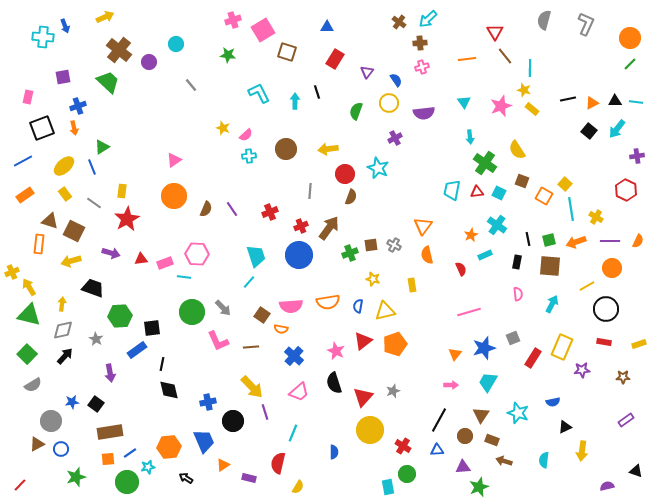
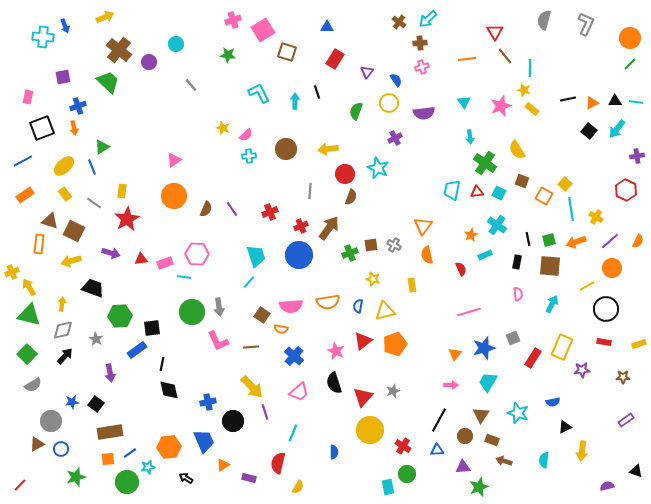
purple line at (610, 241): rotated 42 degrees counterclockwise
gray arrow at (223, 308): moved 4 px left, 1 px up; rotated 36 degrees clockwise
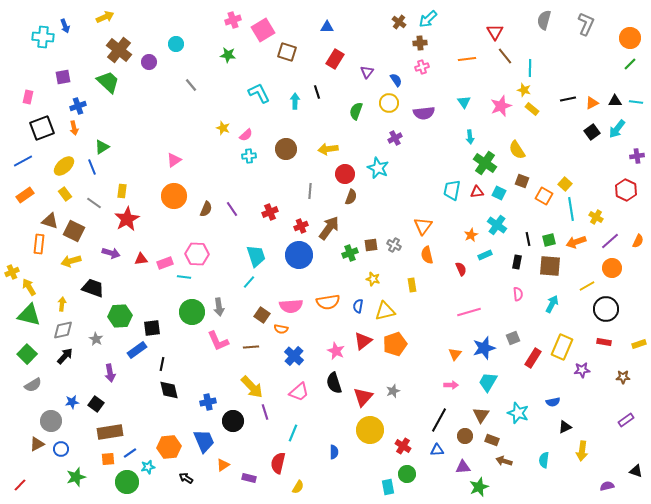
black square at (589, 131): moved 3 px right, 1 px down; rotated 14 degrees clockwise
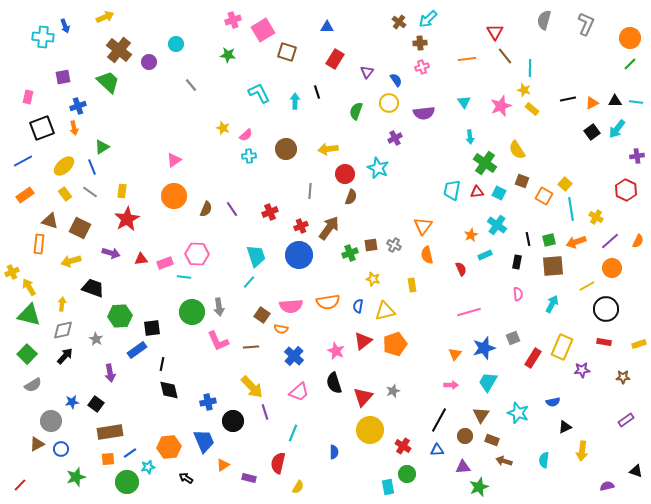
gray line at (94, 203): moved 4 px left, 11 px up
brown square at (74, 231): moved 6 px right, 3 px up
brown square at (550, 266): moved 3 px right; rotated 10 degrees counterclockwise
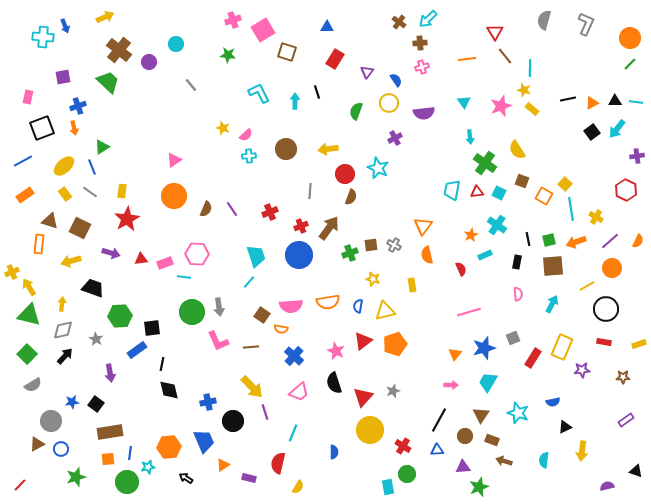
blue line at (130, 453): rotated 48 degrees counterclockwise
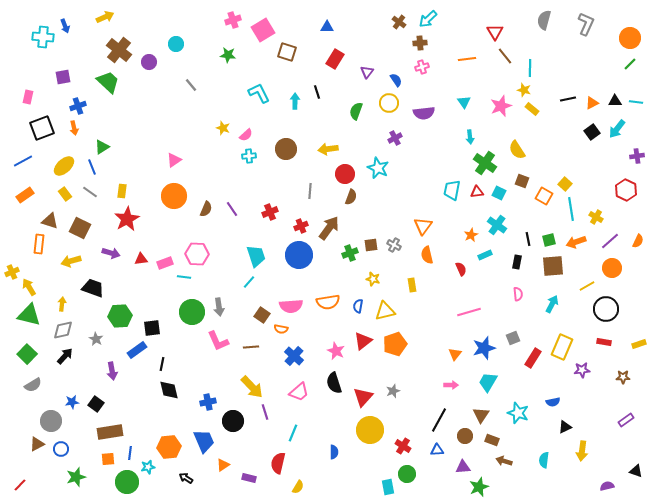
purple arrow at (110, 373): moved 2 px right, 2 px up
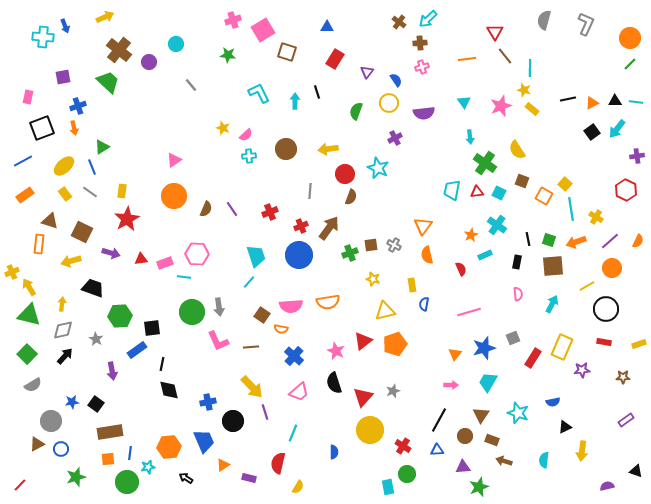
brown square at (80, 228): moved 2 px right, 4 px down
green square at (549, 240): rotated 32 degrees clockwise
blue semicircle at (358, 306): moved 66 px right, 2 px up
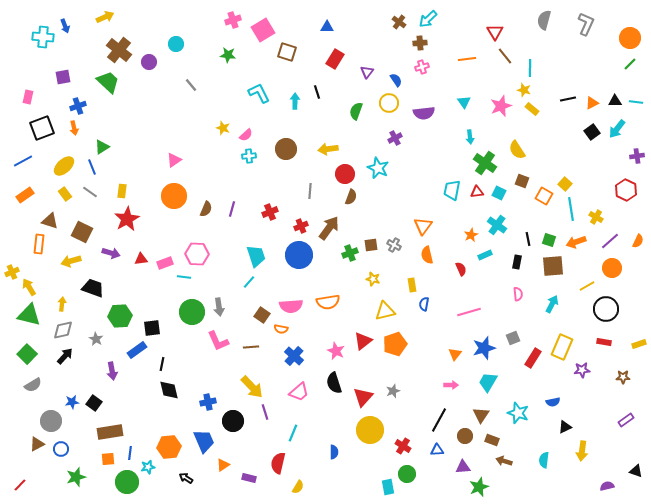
purple line at (232, 209): rotated 49 degrees clockwise
black square at (96, 404): moved 2 px left, 1 px up
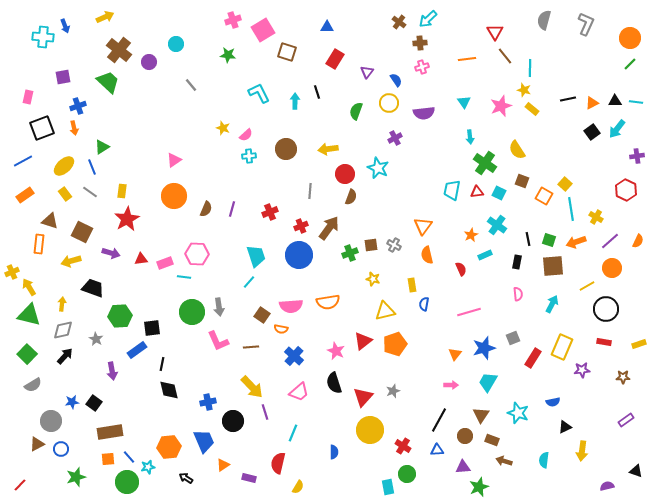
blue line at (130, 453): moved 1 px left, 4 px down; rotated 48 degrees counterclockwise
